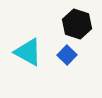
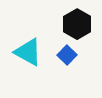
black hexagon: rotated 12 degrees clockwise
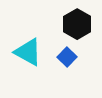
blue square: moved 2 px down
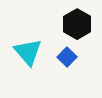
cyan triangle: rotated 20 degrees clockwise
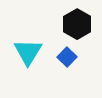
cyan triangle: rotated 12 degrees clockwise
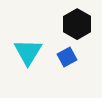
blue square: rotated 18 degrees clockwise
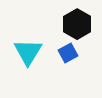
blue square: moved 1 px right, 4 px up
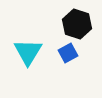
black hexagon: rotated 12 degrees counterclockwise
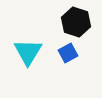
black hexagon: moved 1 px left, 2 px up
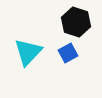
cyan triangle: rotated 12 degrees clockwise
